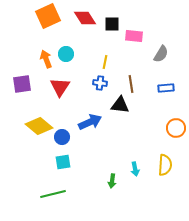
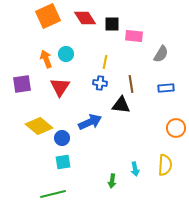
black triangle: moved 1 px right
blue circle: moved 1 px down
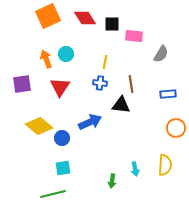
blue rectangle: moved 2 px right, 6 px down
cyan square: moved 6 px down
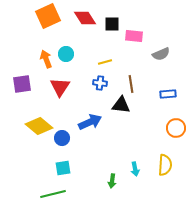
gray semicircle: rotated 36 degrees clockwise
yellow line: rotated 64 degrees clockwise
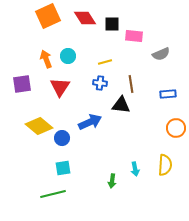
cyan circle: moved 2 px right, 2 px down
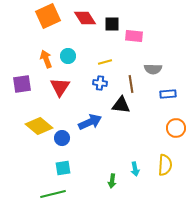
gray semicircle: moved 8 px left, 15 px down; rotated 24 degrees clockwise
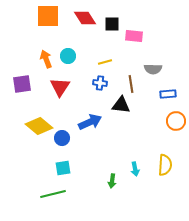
orange square: rotated 25 degrees clockwise
orange circle: moved 7 px up
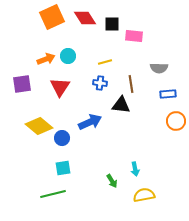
orange square: moved 4 px right, 1 px down; rotated 25 degrees counterclockwise
orange arrow: rotated 90 degrees clockwise
gray semicircle: moved 6 px right, 1 px up
yellow semicircle: moved 21 px left, 30 px down; rotated 105 degrees counterclockwise
green arrow: rotated 40 degrees counterclockwise
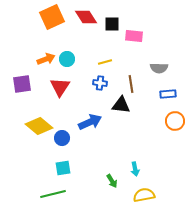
red diamond: moved 1 px right, 1 px up
cyan circle: moved 1 px left, 3 px down
orange circle: moved 1 px left
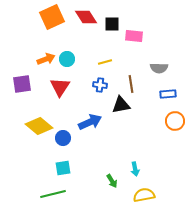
blue cross: moved 2 px down
black triangle: rotated 18 degrees counterclockwise
blue circle: moved 1 px right
